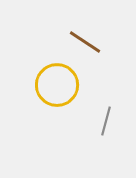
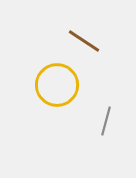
brown line: moved 1 px left, 1 px up
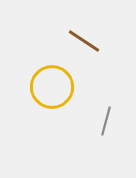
yellow circle: moved 5 px left, 2 px down
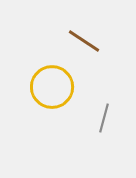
gray line: moved 2 px left, 3 px up
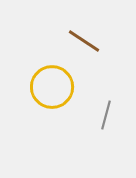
gray line: moved 2 px right, 3 px up
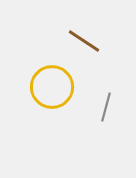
gray line: moved 8 px up
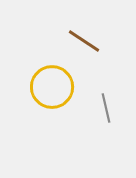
gray line: moved 1 px down; rotated 28 degrees counterclockwise
